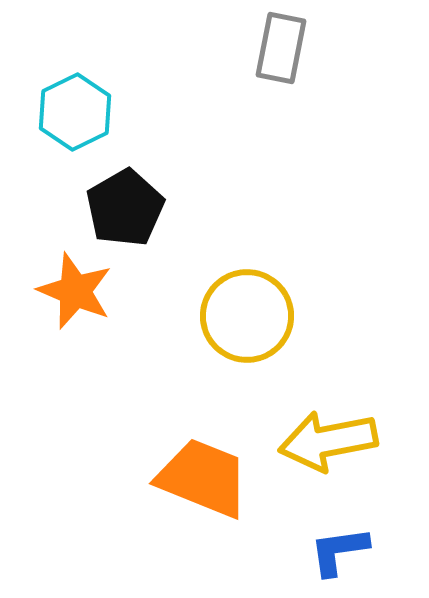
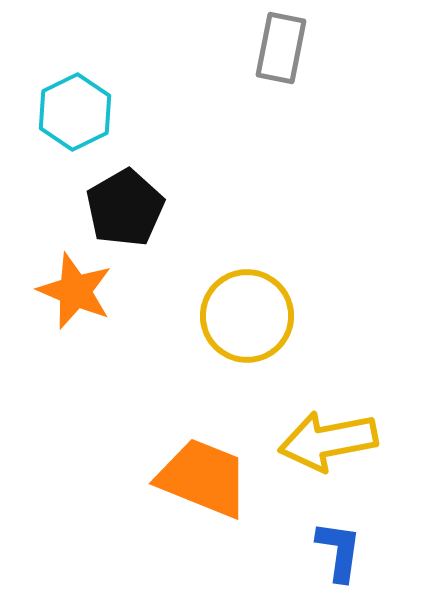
blue L-shape: rotated 106 degrees clockwise
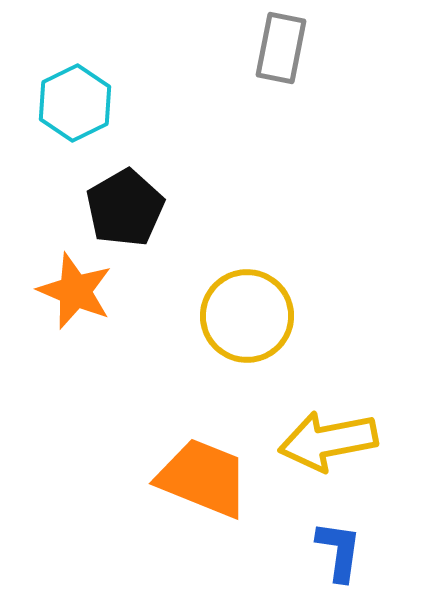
cyan hexagon: moved 9 px up
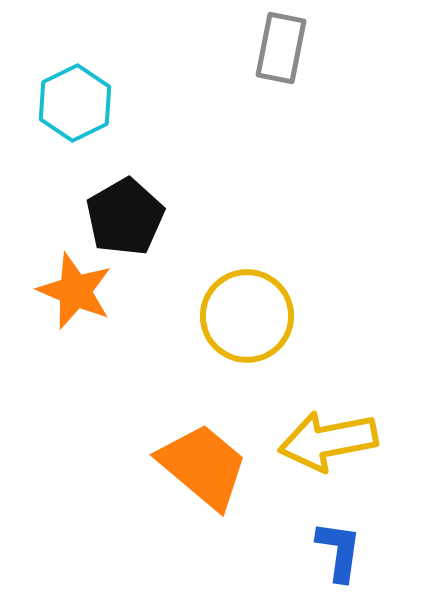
black pentagon: moved 9 px down
orange trapezoid: moved 12 px up; rotated 18 degrees clockwise
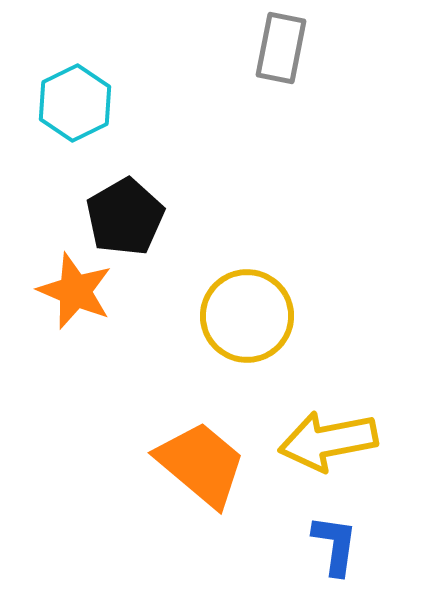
orange trapezoid: moved 2 px left, 2 px up
blue L-shape: moved 4 px left, 6 px up
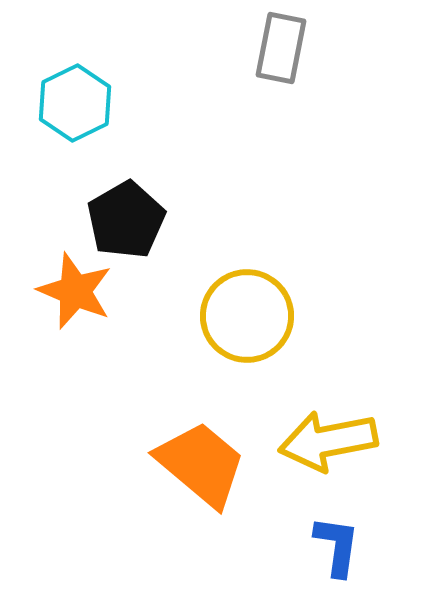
black pentagon: moved 1 px right, 3 px down
blue L-shape: moved 2 px right, 1 px down
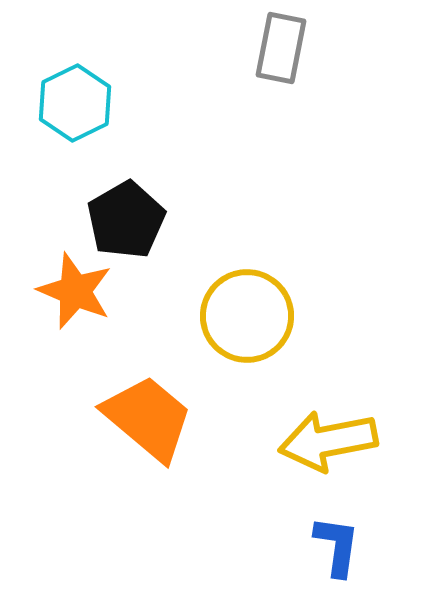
orange trapezoid: moved 53 px left, 46 px up
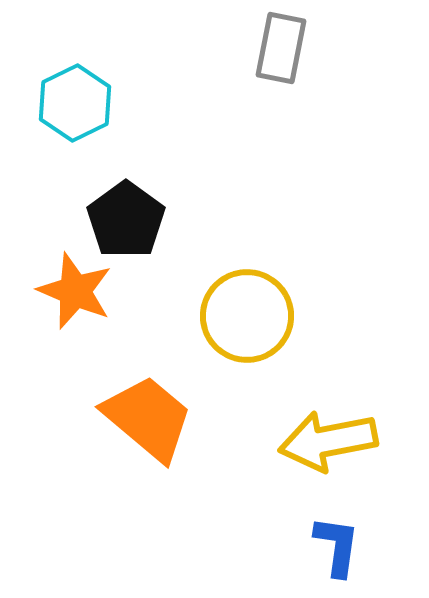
black pentagon: rotated 6 degrees counterclockwise
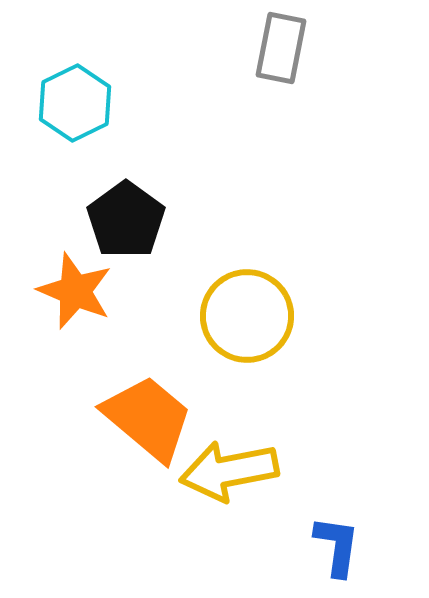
yellow arrow: moved 99 px left, 30 px down
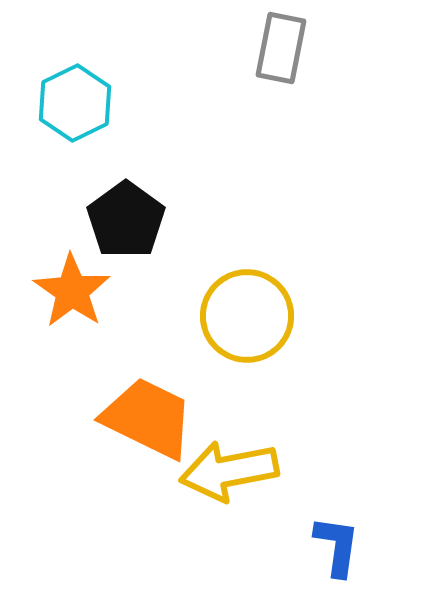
orange star: moved 3 px left; rotated 12 degrees clockwise
orange trapezoid: rotated 14 degrees counterclockwise
